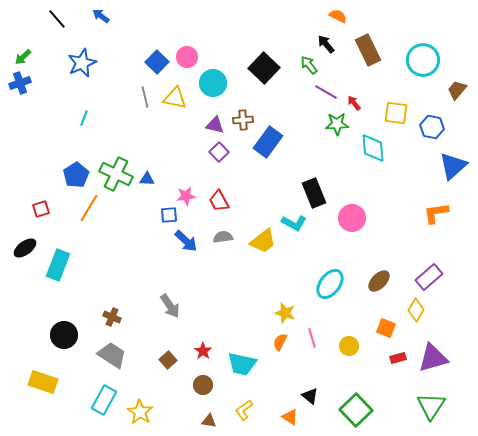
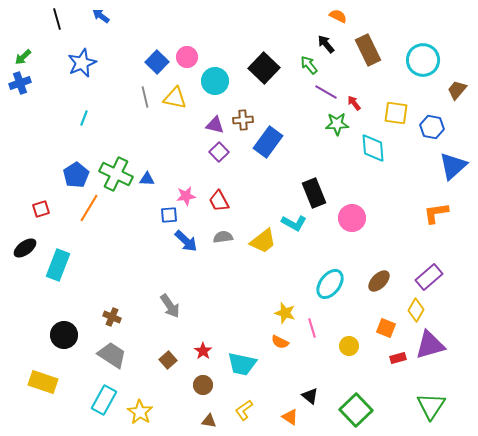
black line at (57, 19): rotated 25 degrees clockwise
cyan circle at (213, 83): moved 2 px right, 2 px up
pink line at (312, 338): moved 10 px up
orange semicircle at (280, 342): rotated 90 degrees counterclockwise
purple triangle at (433, 358): moved 3 px left, 13 px up
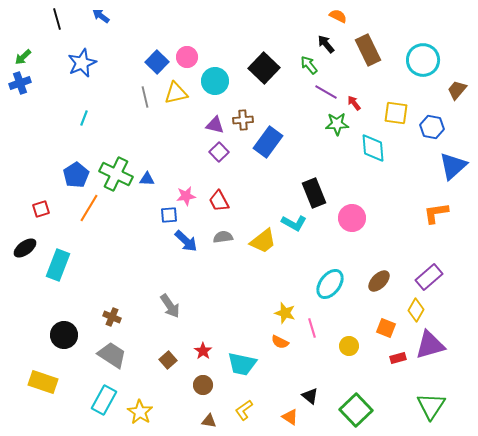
yellow triangle at (175, 98): moved 1 px right, 5 px up; rotated 25 degrees counterclockwise
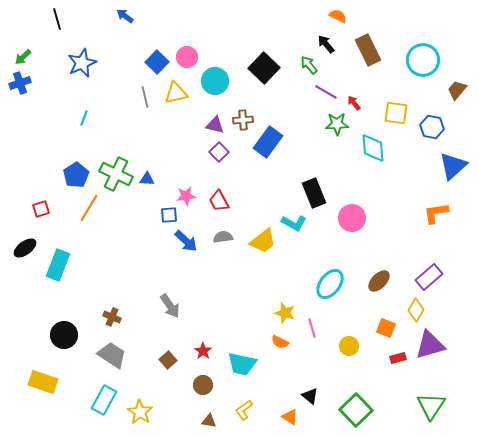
blue arrow at (101, 16): moved 24 px right
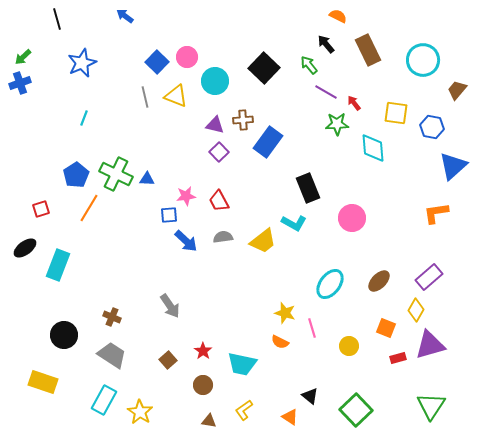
yellow triangle at (176, 93): moved 3 px down; rotated 35 degrees clockwise
black rectangle at (314, 193): moved 6 px left, 5 px up
